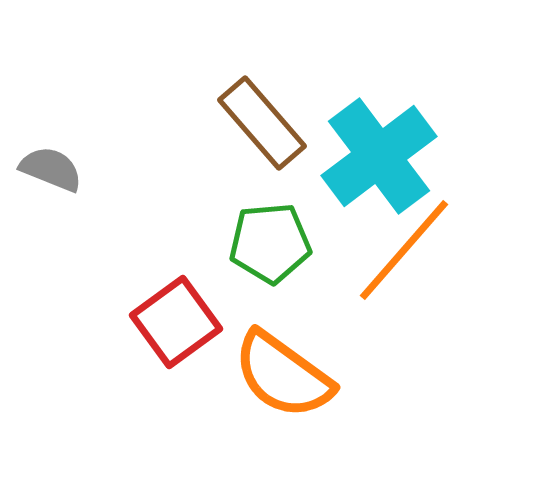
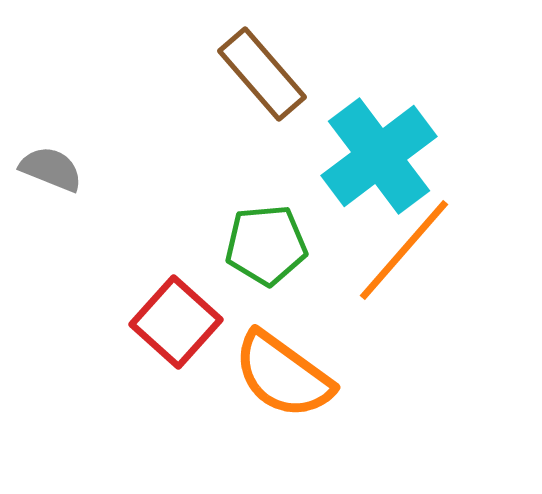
brown rectangle: moved 49 px up
green pentagon: moved 4 px left, 2 px down
red square: rotated 12 degrees counterclockwise
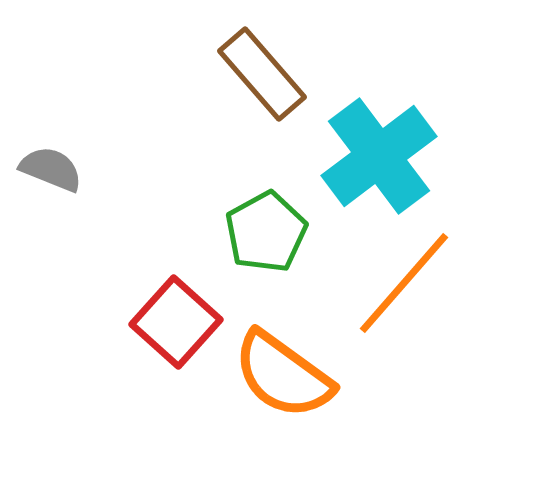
green pentagon: moved 13 px up; rotated 24 degrees counterclockwise
orange line: moved 33 px down
